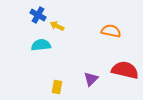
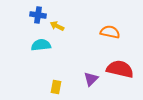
blue cross: rotated 21 degrees counterclockwise
orange semicircle: moved 1 px left, 1 px down
red semicircle: moved 5 px left, 1 px up
yellow rectangle: moved 1 px left
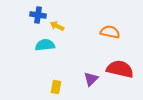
cyan semicircle: moved 4 px right
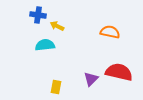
red semicircle: moved 1 px left, 3 px down
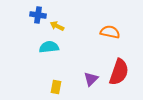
cyan semicircle: moved 4 px right, 2 px down
red semicircle: rotated 96 degrees clockwise
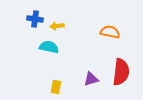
blue cross: moved 3 px left, 4 px down
yellow arrow: rotated 32 degrees counterclockwise
cyan semicircle: rotated 18 degrees clockwise
red semicircle: moved 2 px right; rotated 12 degrees counterclockwise
purple triangle: rotated 28 degrees clockwise
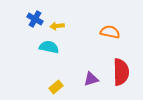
blue cross: rotated 21 degrees clockwise
red semicircle: rotated 8 degrees counterclockwise
yellow rectangle: rotated 40 degrees clockwise
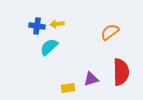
blue cross: moved 2 px right, 7 px down; rotated 21 degrees counterclockwise
yellow arrow: moved 2 px up
orange semicircle: rotated 48 degrees counterclockwise
cyan semicircle: rotated 54 degrees counterclockwise
yellow rectangle: moved 12 px right, 1 px down; rotated 32 degrees clockwise
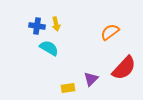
yellow arrow: moved 1 px left; rotated 96 degrees counterclockwise
cyan semicircle: moved 1 px down; rotated 72 degrees clockwise
red semicircle: moved 3 px right, 4 px up; rotated 44 degrees clockwise
purple triangle: rotated 28 degrees counterclockwise
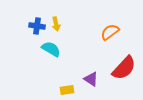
cyan semicircle: moved 2 px right, 1 px down
purple triangle: rotated 42 degrees counterclockwise
yellow rectangle: moved 1 px left, 2 px down
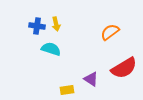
cyan semicircle: rotated 12 degrees counterclockwise
red semicircle: rotated 16 degrees clockwise
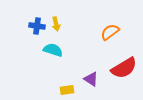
cyan semicircle: moved 2 px right, 1 px down
